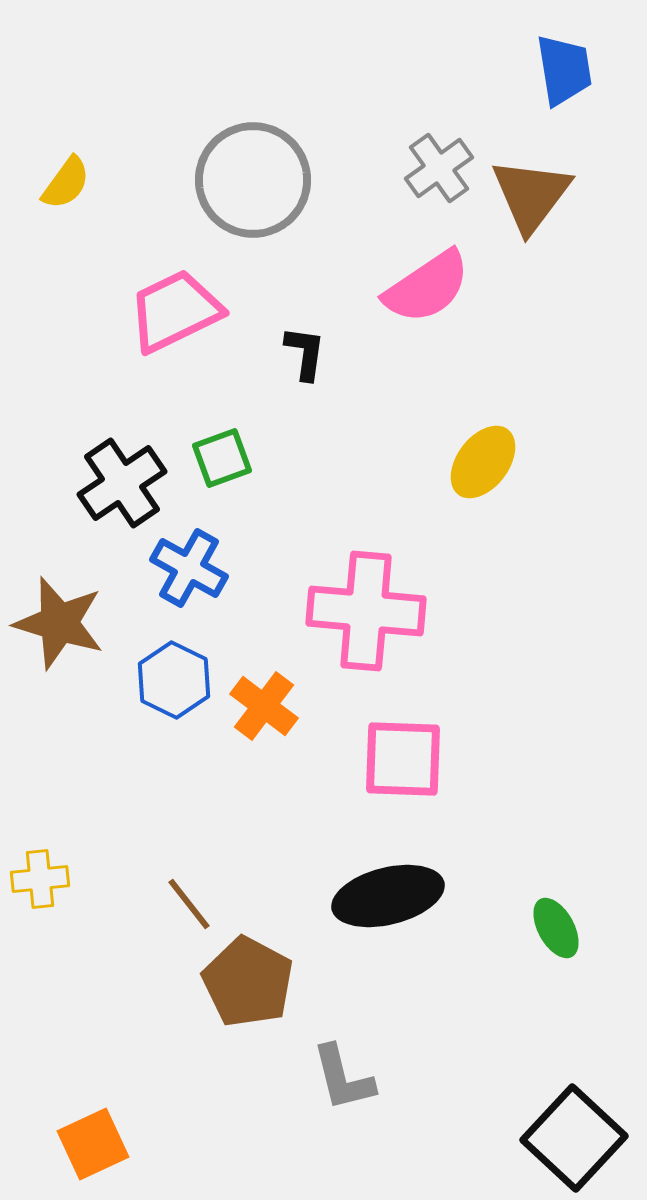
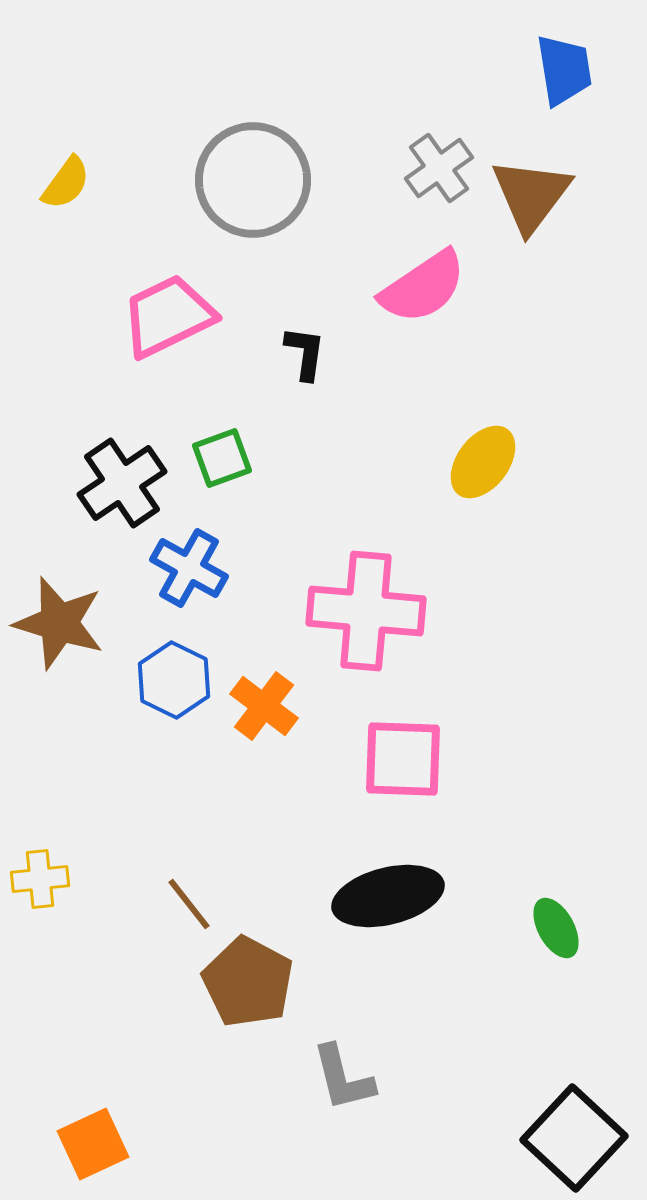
pink semicircle: moved 4 px left
pink trapezoid: moved 7 px left, 5 px down
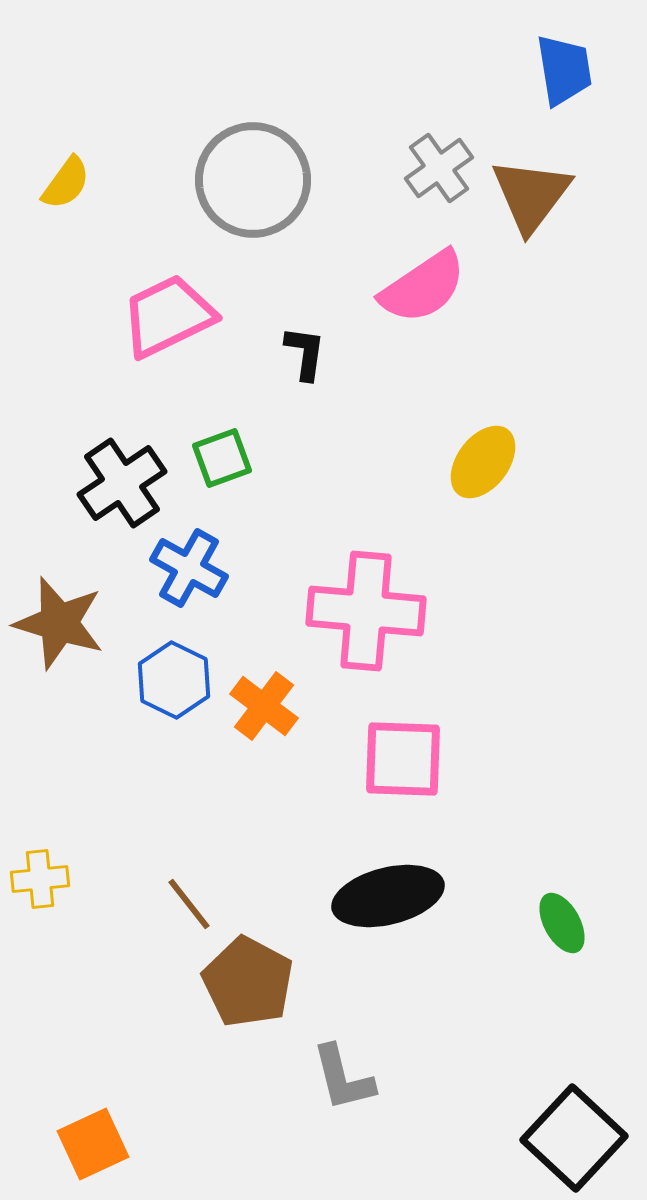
green ellipse: moved 6 px right, 5 px up
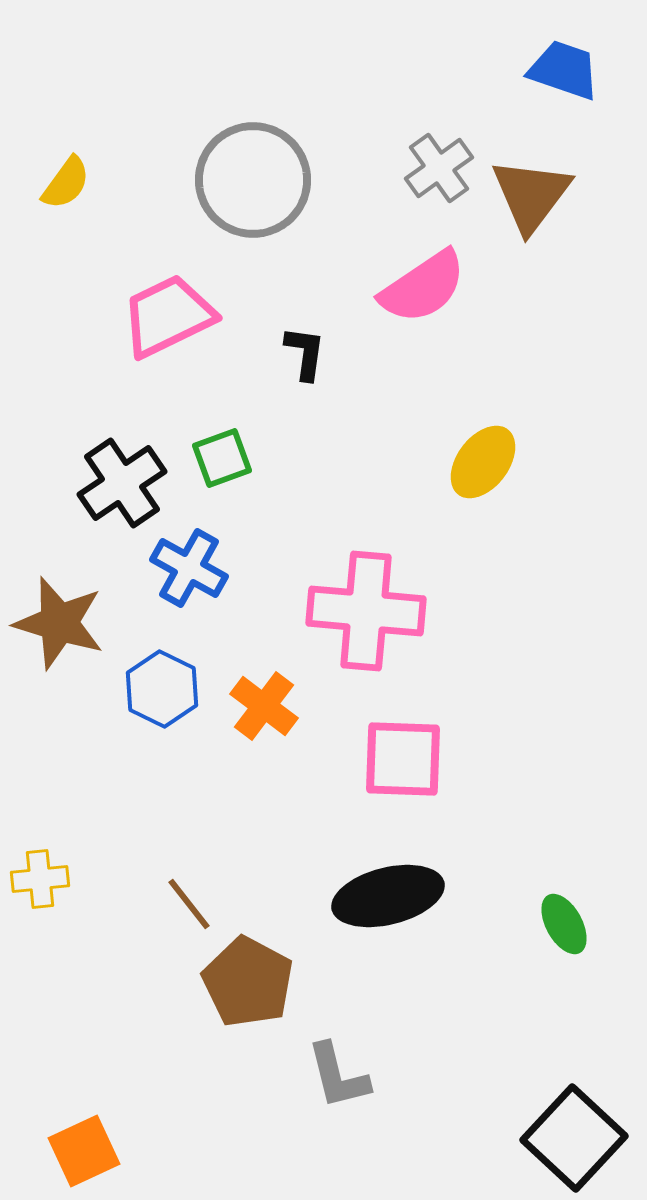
blue trapezoid: rotated 62 degrees counterclockwise
blue hexagon: moved 12 px left, 9 px down
green ellipse: moved 2 px right, 1 px down
gray L-shape: moved 5 px left, 2 px up
orange square: moved 9 px left, 7 px down
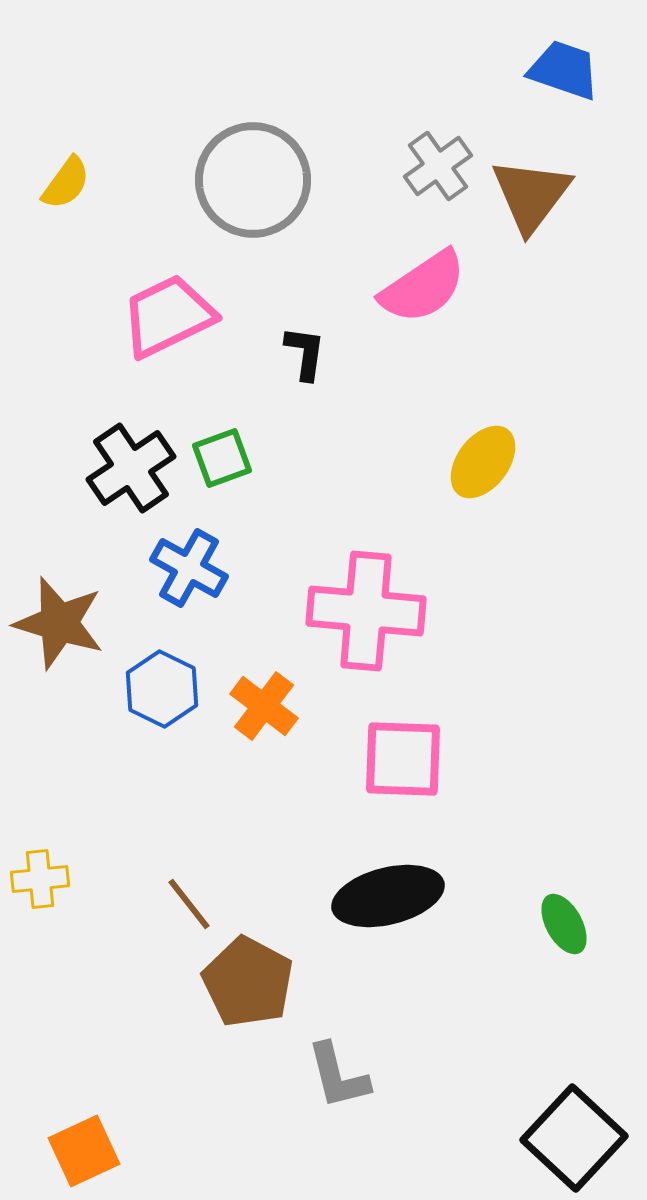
gray cross: moved 1 px left, 2 px up
black cross: moved 9 px right, 15 px up
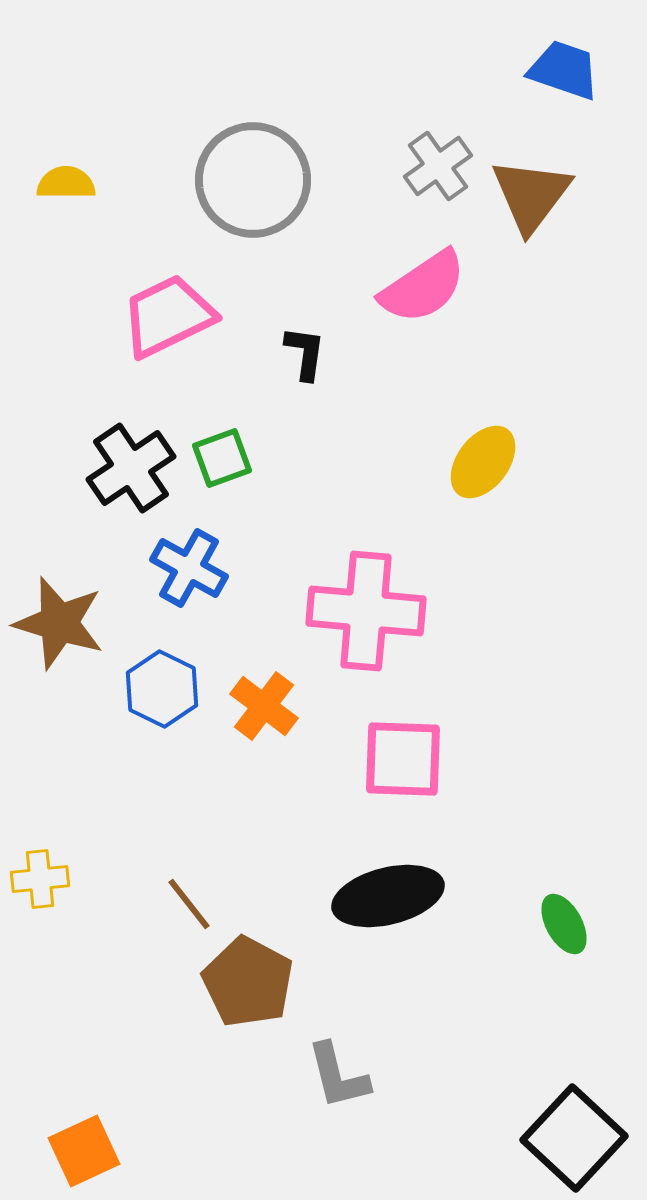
yellow semicircle: rotated 126 degrees counterclockwise
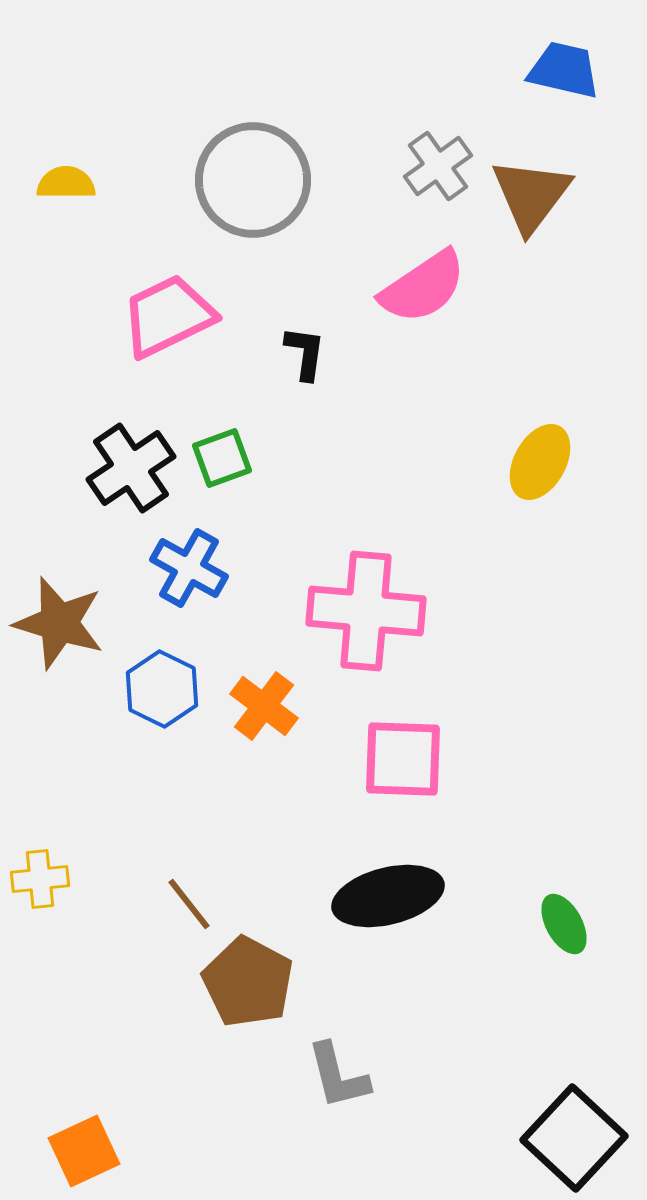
blue trapezoid: rotated 6 degrees counterclockwise
yellow ellipse: moved 57 px right; rotated 8 degrees counterclockwise
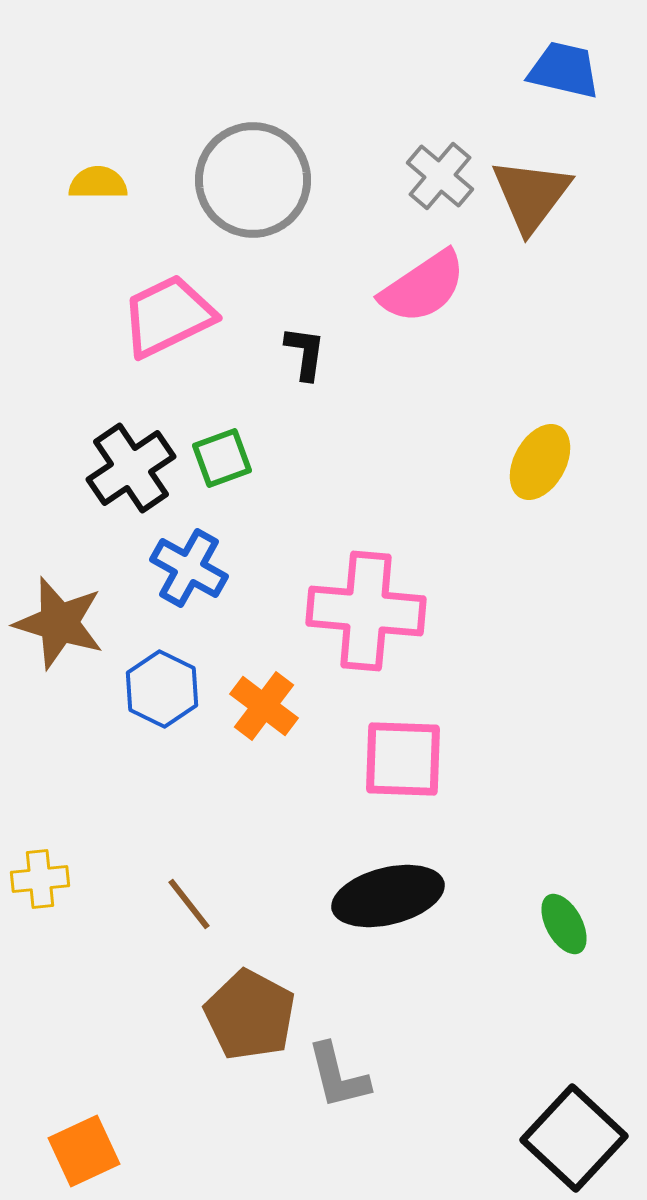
gray cross: moved 2 px right, 10 px down; rotated 14 degrees counterclockwise
yellow semicircle: moved 32 px right
brown pentagon: moved 2 px right, 33 px down
